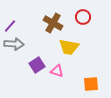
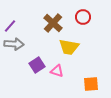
brown cross: rotated 12 degrees clockwise
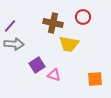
brown cross: rotated 30 degrees counterclockwise
yellow trapezoid: moved 3 px up
pink triangle: moved 3 px left, 4 px down
orange square: moved 4 px right, 5 px up
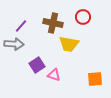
purple line: moved 11 px right
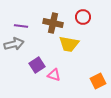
purple line: rotated 56 degrees clockwise
gray arrow: rotated 18 degrees counterclockwise
orange square: moved 3 px right, 2 px down; rotated 21 degrees counterclockwise
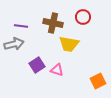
pink triangle: moved 3 px right, 5 px up
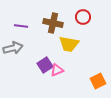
gray arrow: moved 1 px left, 4 px down
purple square: moved 8 px right
pink triangle: rotated 40 degrees counterclockwise
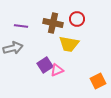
red circle: moved 6 px left, 2 px down
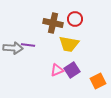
red circle: moved 2 px left
purple line: moved 7 px right, 19 px down
gray arrow: rotated 18 degrees clockwise
purple square: moved 27 px right, 5 px down
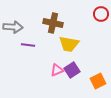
red circle: moved 26 px right, 5 px up
gray arrow: moved 21 px up
